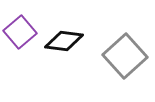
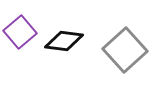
gray square: moved 6 px up
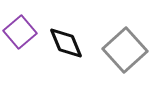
black diamond: moved 2 px right, 2 px down; rotated 60 degrees clockwise
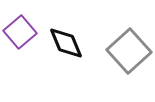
gray square: moved 4 px right, 1 px down
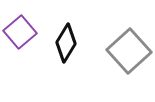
black diamond: rotated 54 degrees clockwise
